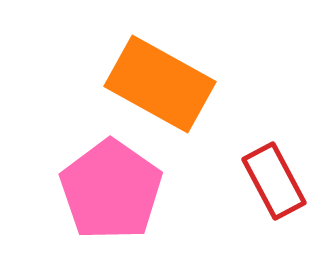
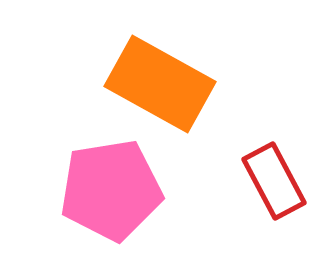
pink pentagon: rotated 28 degrees clockwise
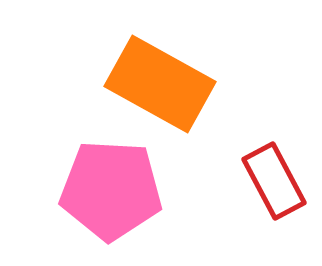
pink pentagon: rotated 12 degrees clockwise
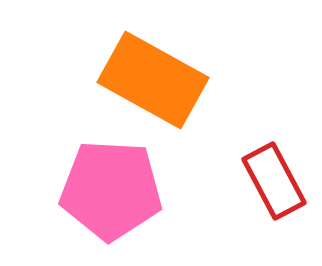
orange rectangle: moved 7 px left, 4 px up
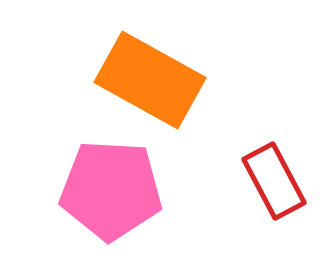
orange rectangle: moved 3 px left
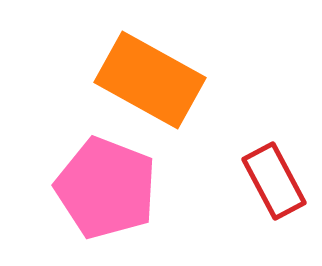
pink pentagon: moved 5 px left, 2 px up; rotated 18 degrees clockwise
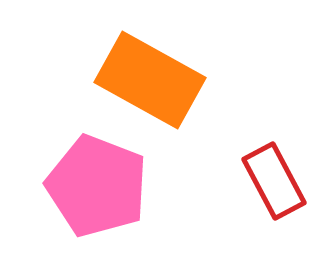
pink pentagon: moved 9 px left, 2 px up
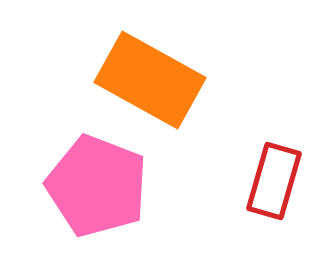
red rectangle: rotated 44 degrees clockwise
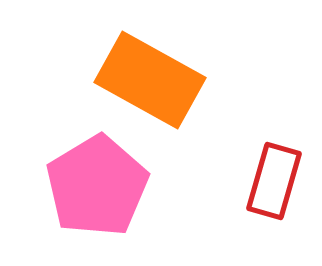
pink pentagon: rotated 20 degrees clockwise
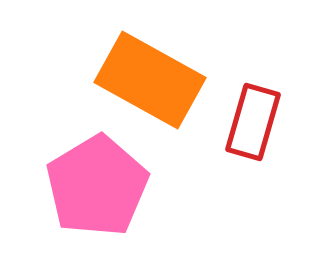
red rectangle: moved 21 px left, 59 px up
